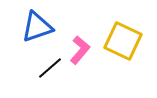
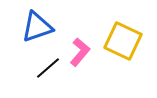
pink L-shape: moved 2 px down
black line: moved 2 px left
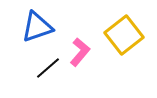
yellow square: moved 1 px right, 6 px up; rotated 27 degrees clockwise
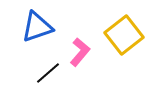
black line: moved 5 px down
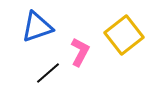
pink L-shape: rotated 12 degrees counterclockwise
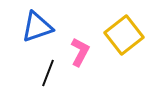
black line: rotated 28 degrees counterclockwise
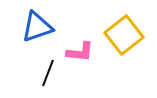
pink L-shape: rotated 68 degrees clockwise
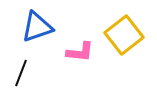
black line: moved 27 px left
